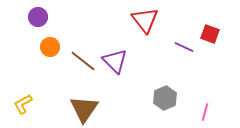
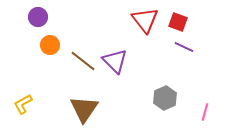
red square: moved 32 px left, 12 px up
orange circle: moved 2 px up
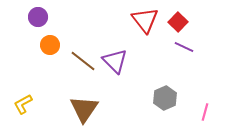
red square: rotated 24 degrees clockwise
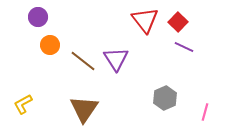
purple triangle: moved 1 px right, 2 px up; rotated 12 degrees clockwise
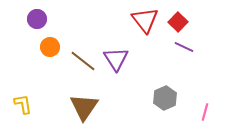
purple circle: moved 1 px left, 2 px down
orange circle: moved 2 px down
yellow L-shape: rotated 110 degrees clockwise
brown triangle: moved 2 px up
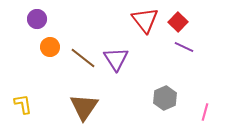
brown line: moved 3 px up
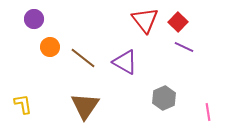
purple circle: moved 3 px left
purple triangle: moved 9 px right, 3 px down; rotated 28 degrees counterclockwise
gray hexagon: moved 1 px left
brown triangle: moved 1 px right, 1 px up
pink line: moved 3 px right; rotated 24 degrees counterclockwise
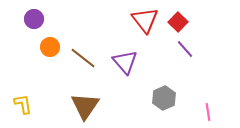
purple line: moved 1 px right, 2 px down; rotated 24 degrees clockwise
purple triangle: rotated 20 degrees clockwise
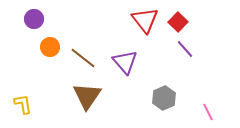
brown triangle: moved 2 px right, 10 px up
pink line: rotated 18 degrees counterclockwise
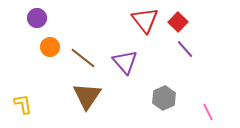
purple circle: moved 3 px right, 1 px up
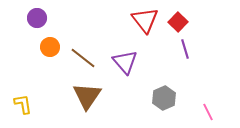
purple line: rotated 24 degrees clockwise
